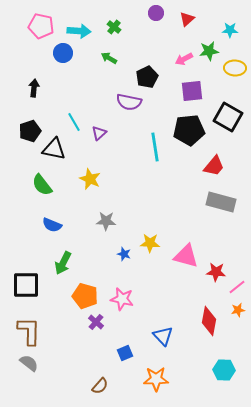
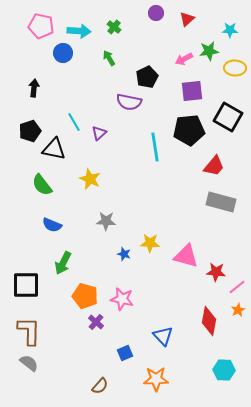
green arrow at (109, 58): rotated 28 degrees clockwise
orange star at (238, 310): rotated 16 degrees counterclockwise
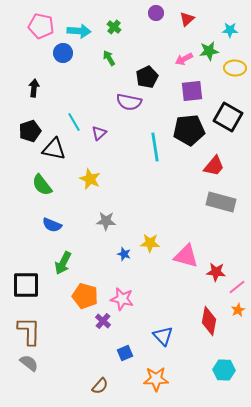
purple cross at (96, 322): moved 7 px right, 1 px up
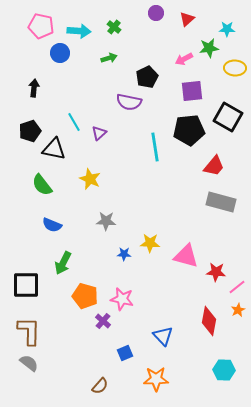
cyan star at (230, 30): moved 3 px left, 1 px up
green star at (209, 51): moved 3 px up
blue circle at (63, 53): moved 3 px left
green arrow at (109, 58): rotated 105 degrees clockwise
blue star at (124, 254): rotated 16 degrees counterclockwise
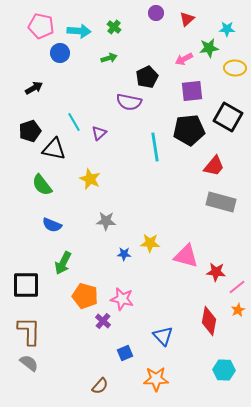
black arrow at (34, 88): rotated 54 degrees clockwise
